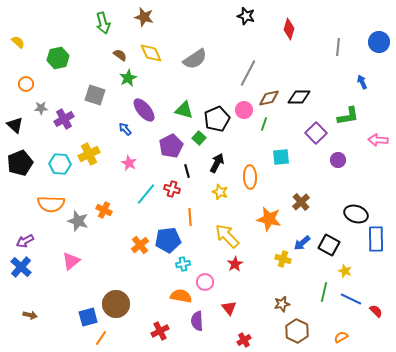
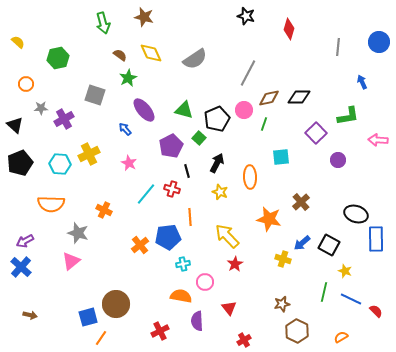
gray star at (78, 221): moved 12 px down
blue pentagon at (168, 240): moved 3 px up
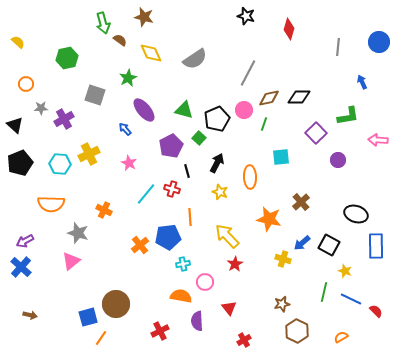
brown semicircle at (120, 55): moved 15 px up
green hexagon at (58, 58): moved 9 px right
blue rectangle at (376, 239): moved 7 px down
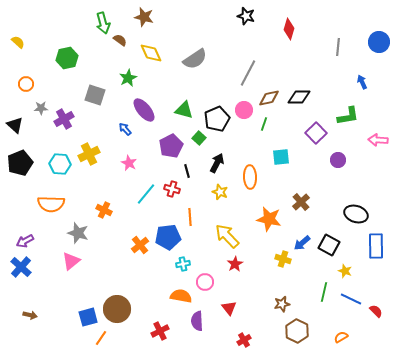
brown circle at (116, 304): moved 1 px right, 5 px down
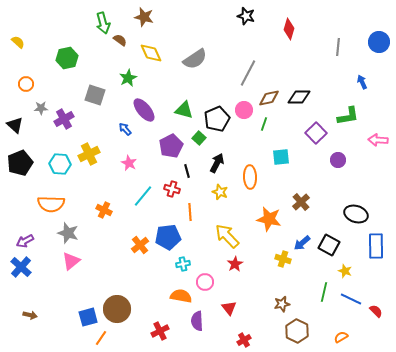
cyan line at (146, 194): moved 3 px left, 2 px down
orange line at (190, 217): moved 5 px up
gray star at (78, 233): moved 10 px left
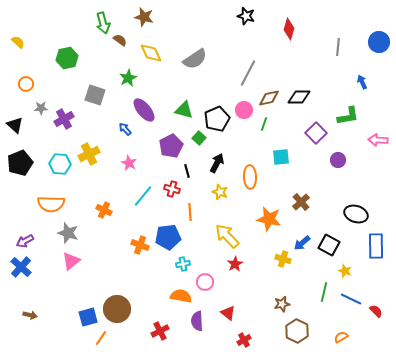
orange cross at (140, 245): rotated 30 degrees counterclockwise
red triangle at (229, 308): moved 1 px left, 5 px down; rotated 14 degrees counterclockwise
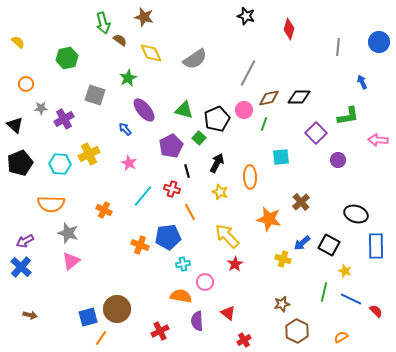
orange line at (190, 212): rotated 24 degrees counterclockwise
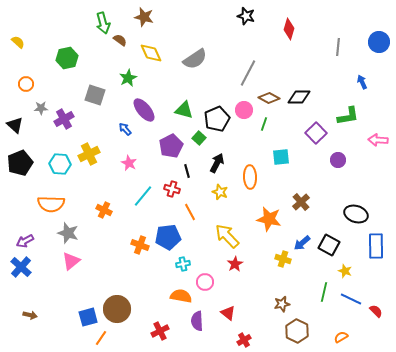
brown diamond at (269, 98): rotated 40 degrees clockwise
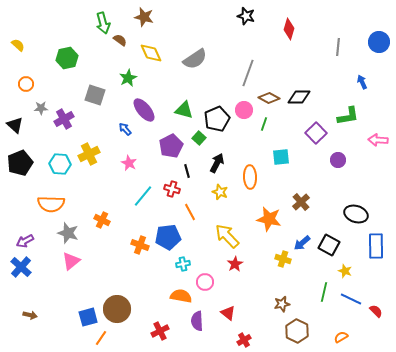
yellow semicircle at (18, 42): moved 3 px down
gray line at (248, 73): rotated 8 degrees counterclockwise
orange cross at (104, 210): moved 2 px left, 10 px down
